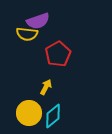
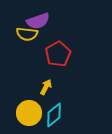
cyan diamond: moved 1 px right, 1 px up
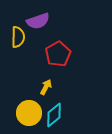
yellow semicircle: moved 9 px left, 3 px down; rotated 95 degrees counterclockwise
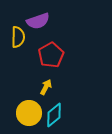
red pentagon: moved 7 px left, 1 px down
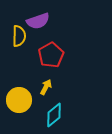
yellow semicircle: moved 1 px right, 1 px up
yellow circle: moved 10 px left, 13 px up
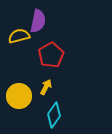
purple semicircle: rotated 60 degrees counterclockwise
yellow semicircle: rotated 105 degrees counterclockwise
yellow circle: moved 4 px up
cyan diamond: rotated 15 degrees counterclockwise
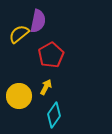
yellow semicircle: moved 2 px up; rotated 25 degrees counterclockwise
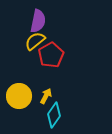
yellow semicircle: moved 16 px right, 7 px down
yellow arrow: moved 9 px down
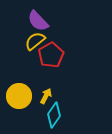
purple semicircle: rotated 125 degrees clockwise
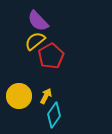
red pentagon: moved 1 px down
